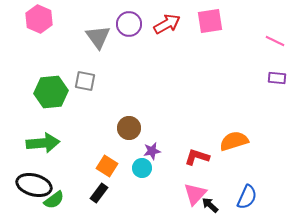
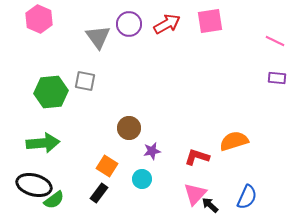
cyan circle: moved 11 px down
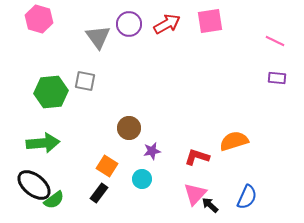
pink hexagon: rotated 8 degrees counterclockwise
black ellipse: rotated 24 degrees clockwise
